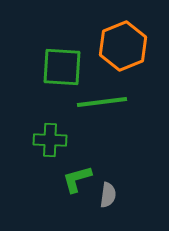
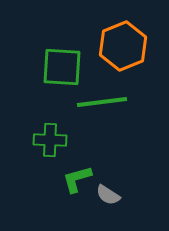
gray semicircle: rotated 115 degrees clockwise
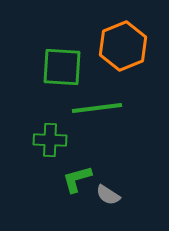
green line: moved 5 px left, 6 px down
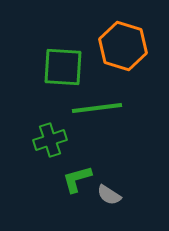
orange hexagon: rotated 21 degrees counterclockwise
green square: moved 1 px right
green cross: rotated 20 degrees counterclockwise
gray semicircle: moved 1 px right
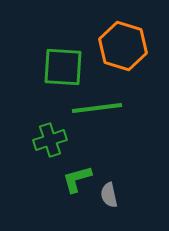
gray semicircle: rotated 45 degrees clockwise
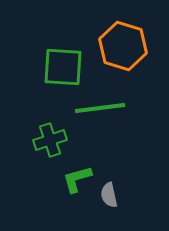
green line: moved 3 px right
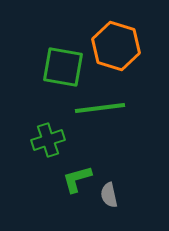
orange hexagon: moved 7 px left
green square: rotated 6 degrees clockwise
green cross: moved 2 px left
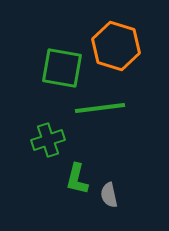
green square: moved 1 px left, 1 px down
green L-shape: rotated 60 degrees counterclockwise
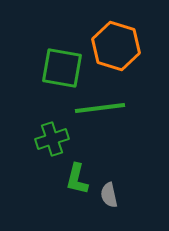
green cross: moved 4 px right, 1 px up
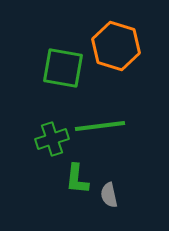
green square: moved 1 px right
green line: moved 18 px down
green L-shape: rotated 8 degrees counterclockwise
